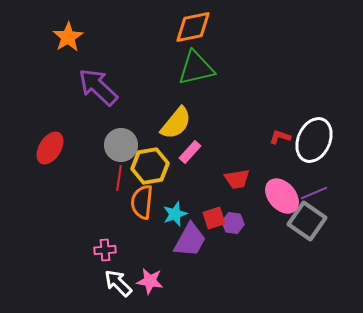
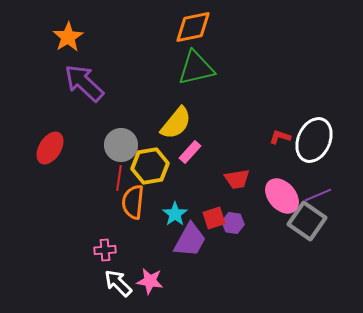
purple arrow: moved 14 px left, 4 px up
purple line: moved 4 px right, 2 px down
orange semicircle: moved 9 px left
cyan star: rotated 15 degrees counterclockwise
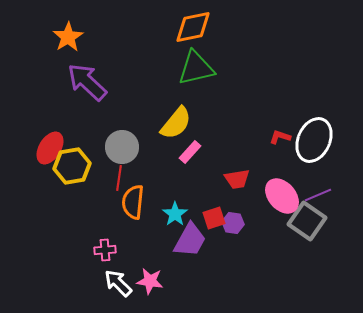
purple arrow: moved 3 px right, 1 px up
gray circle: moved 1 px right, 2 px down
yellow hexagon: moved 78 px left
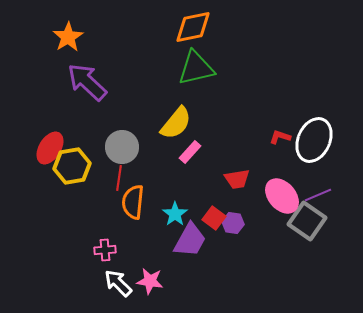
red square: rotated 35 degrees counterclockwise
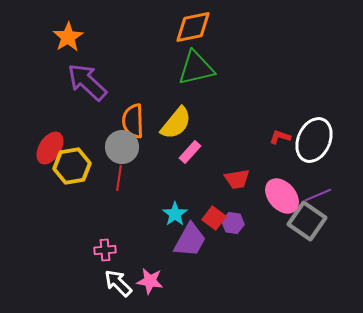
orange semicircle: moved 81 px up; rotated 8 degrees counterclockwise
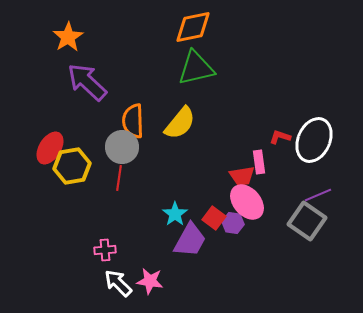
yellow semicircle: moved 4 px right
pink rectangle: moved 69 px right, 10 px down; rotated 50 degrees counterclockwise
red trapezoid: moved 5 px right, 3 px up
pink ellipse: moved 35 px left, 6 px down
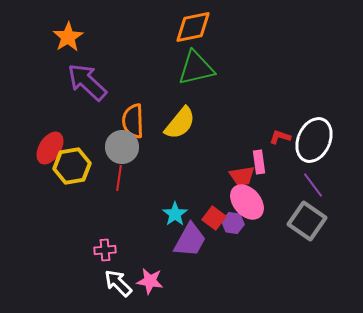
purple line: moved 5 px left, 10 px up; rotated 76 degrees clockwise
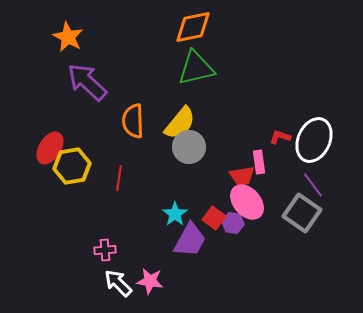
orange star: rotated 12 degrees counterclockwise
gray circle: moved 67 px right
gray square: moved 5 px left, 8 px up
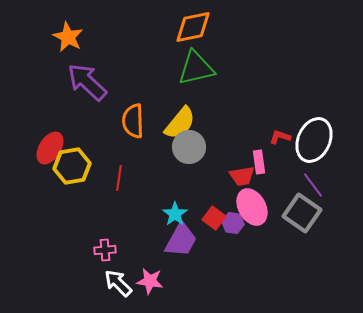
pink ellipse: moved 5 px right, 5 px down; rotated 12 degrees clockwise
purple trapezoid: moved 9 px left
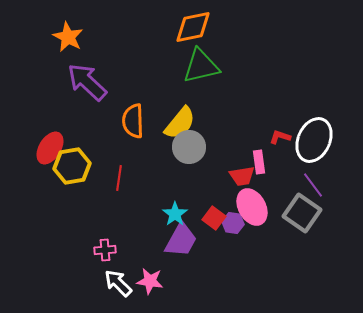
green triangle: moved 5 px right, 2 px up
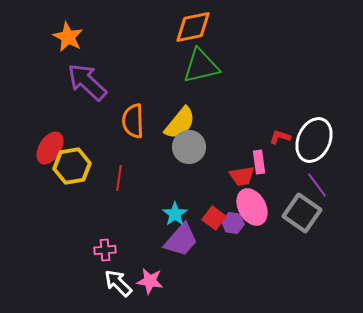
purple line: moved 4 px right
purple trapezoid: rotated 12 degrees clockwise
